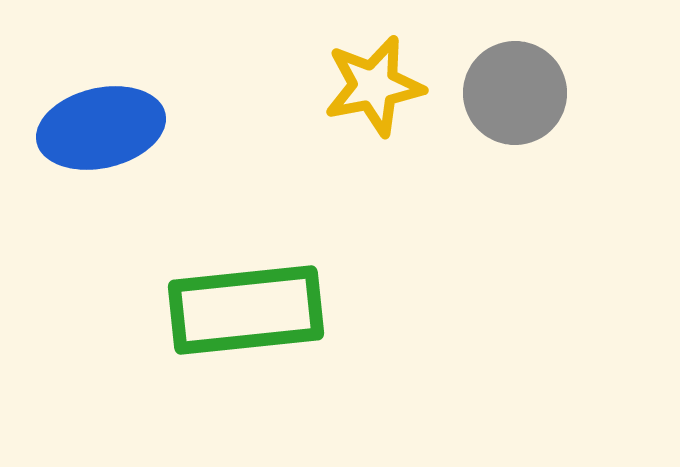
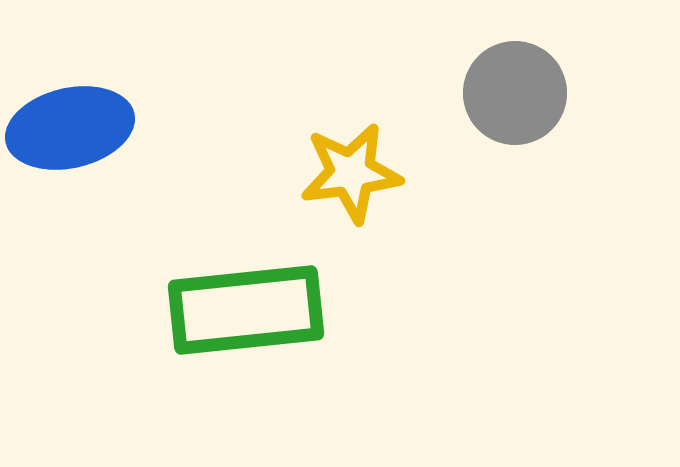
yellow star: moved 23 px left, 87 px down; rotated 4 degrees clockwise
blue ellipse: moved 31 px left
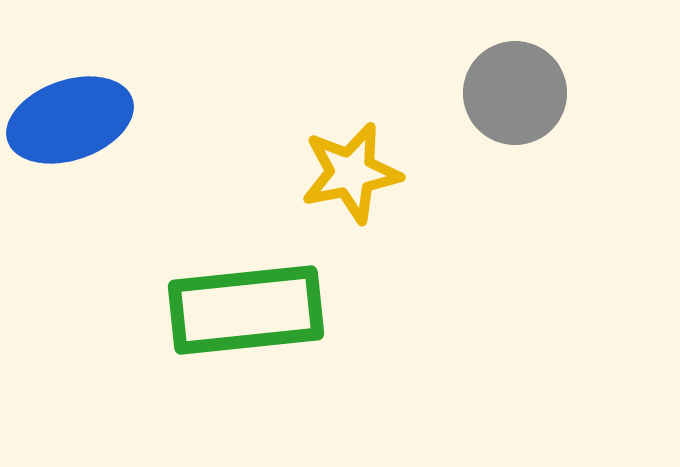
blue ellipse: moved 8 px up; rotated 6 degrees counterclockwise
yellow star: rotated 4 degrees counterclockwise
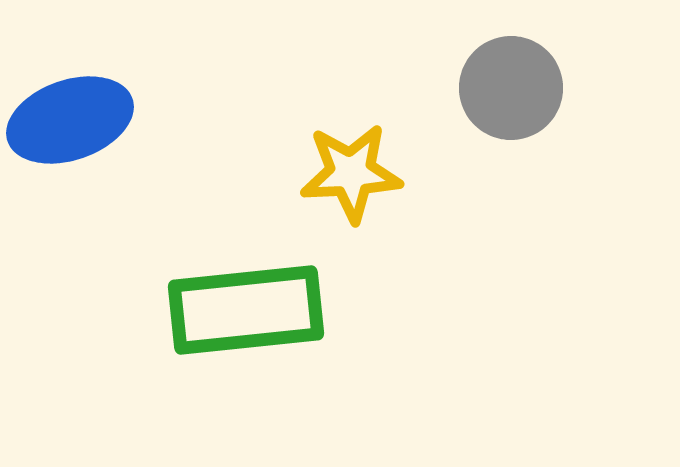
gray circle: moved 4 px left, 5 px up
yellow star: rotated 8 degrees clockwise
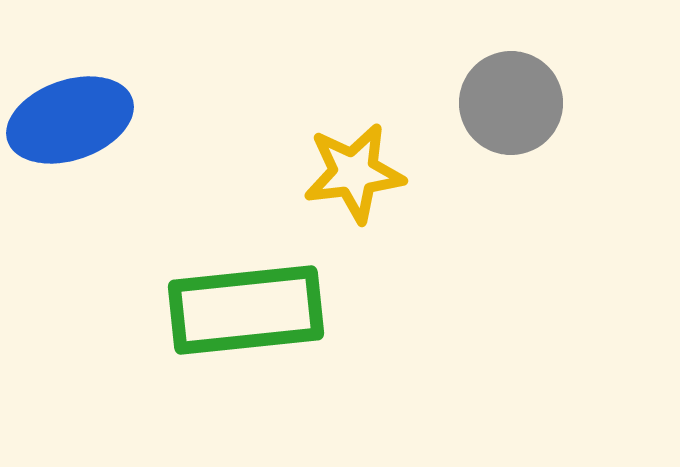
gray circle: moved 15 px down
yellow star: moved 3 px right; rotated 4 degrees counterclockwise
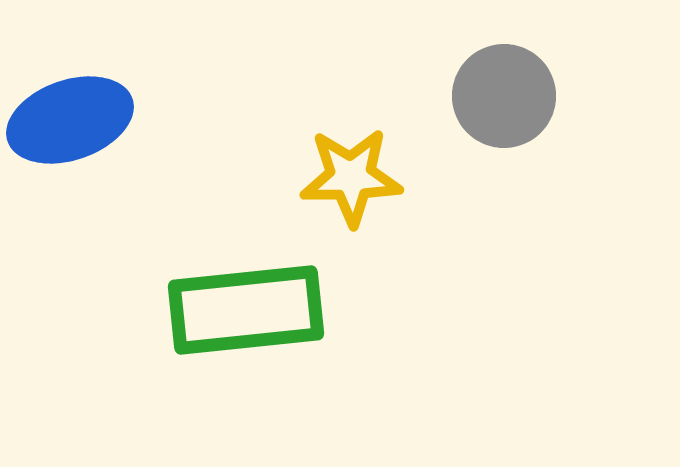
gray circle: moved 7 px left, 7 px up
yellow star: moved 3 px left, 4 px down; rotated 6 degrees clockwise
